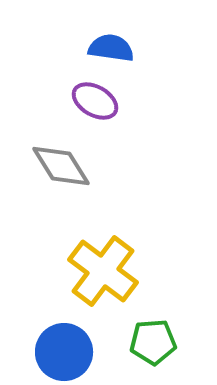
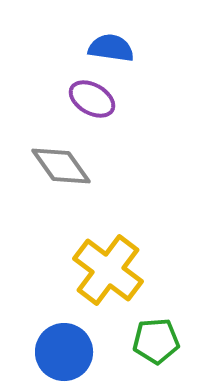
purple ellipse: moved 3 px left, 2 px up
gray diamond: rotated 4 degrees counterclockwise
yellow cross: moved 5 px right, 1 px up
green pentagon: moved 3 px right, 1 px up
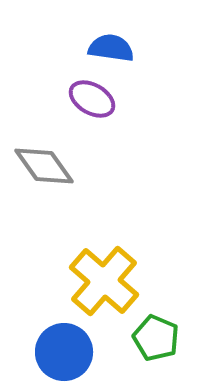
gray diamond: moved 17 px left
yellow cross: moved 4 px left, 11 px down; rotated 4 degrees clockwise
green pentagon: moved 3 px up; rotated 27 degrees clockwise
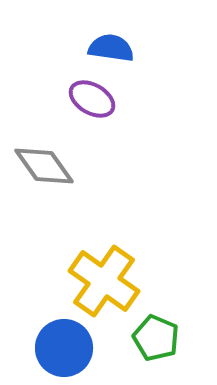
yellow cross: rotated 6 degrees counterclockwise
blue circle: moved 4 px up
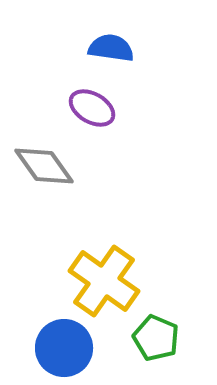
purple ellipse: moved 9 px down
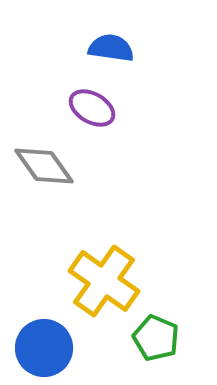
blue circle: moved 20 px left
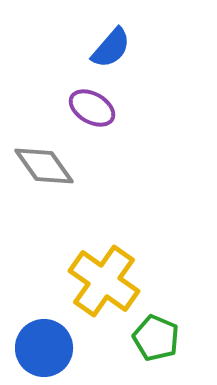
blue semicircle: rotated 123 degrees clockwise
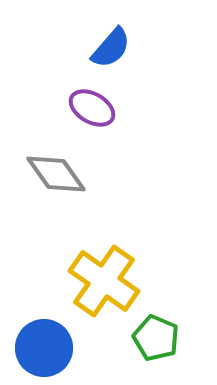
gray diamond: moved 12 px right, 8 px down
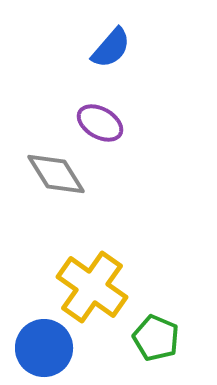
purple ellipse: moved 8 px right, 15 px down
gray diamond: rotated 4 degrees clockwise
yellow cross: moved 12 px left, 6 px down
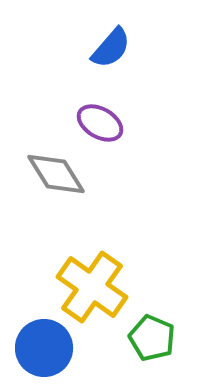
green pentagon: moved 4 px left
